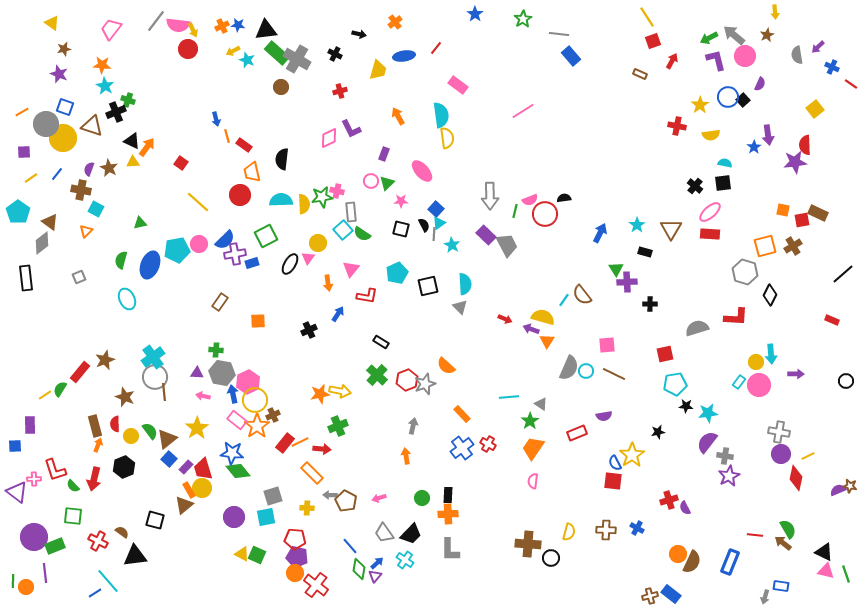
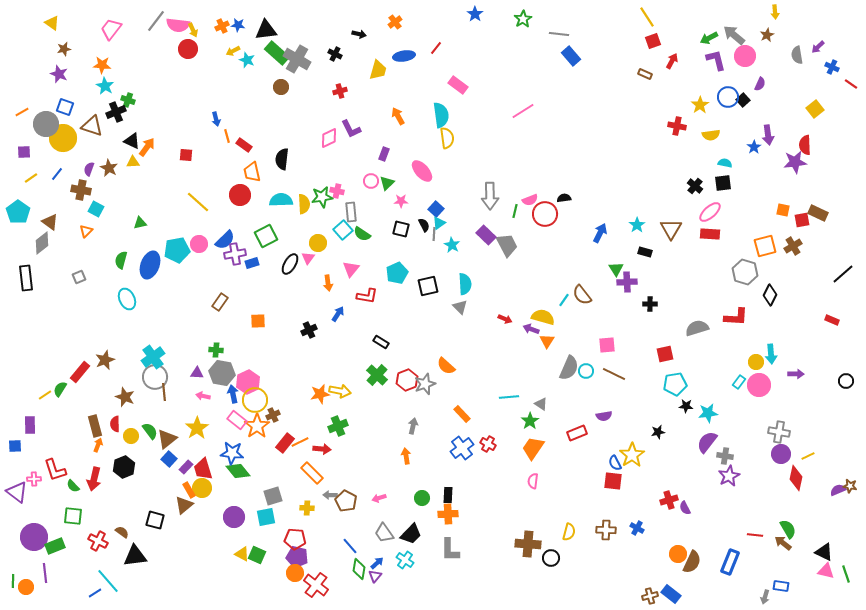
brown rectangle at (640, 74): moved 5 px right
red square at (181, 163): moved 5 px right, 8 px up; rotated 32 degrees counterclockwise
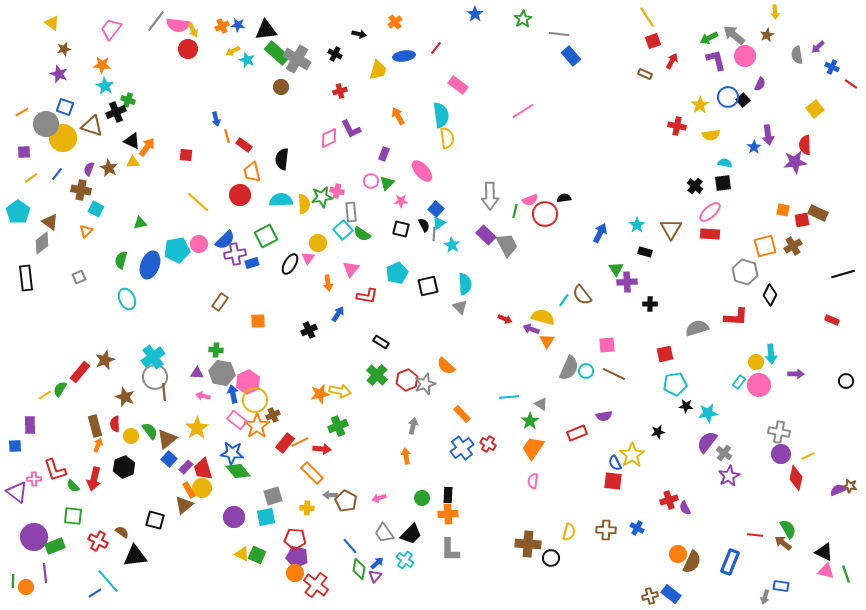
black line at (843, 274): rotated 25 degrees clockwise
gray cross at (725, 456): moved 1 px left, 3 px up; rotated 28 degrees clockwise
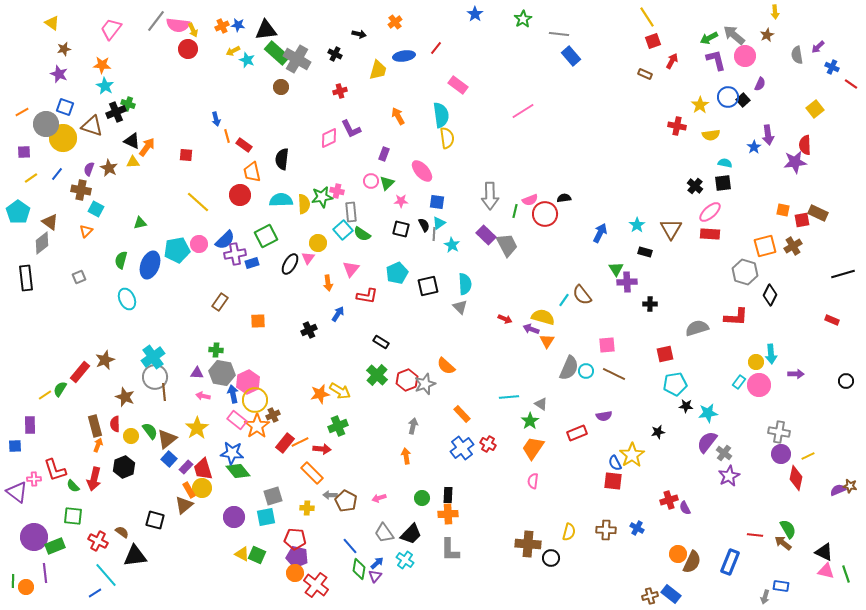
green cross at (128, 100): moved 4 px down
blue square at (436, 209): moved 1 px right, 7 px up; rotated 35 degrees counterclockwise
yellow arrow at (340, 391): rotated 20 degrees clockwise
cyan line at (108, 581): moved 2 px left, 6 px up
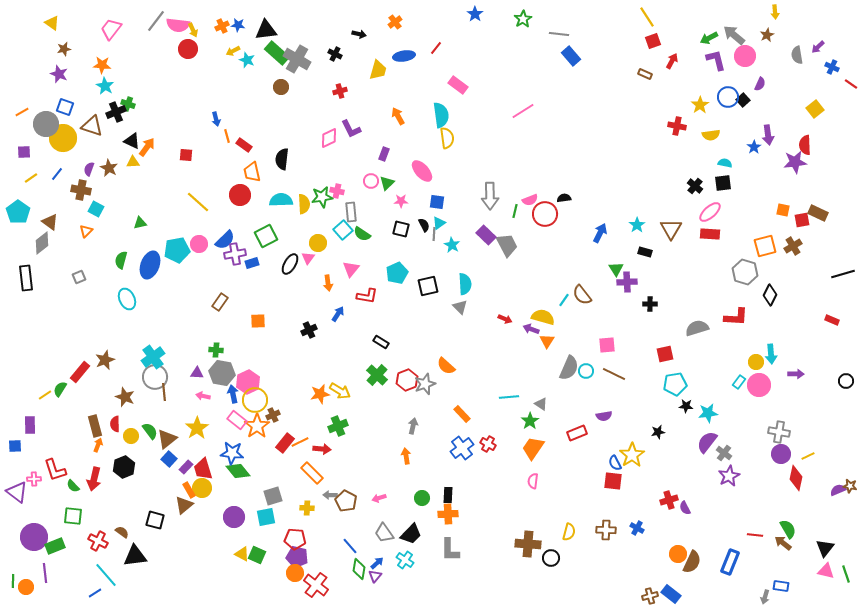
black triangle at (824, 552): moved 1 px right, 4 px up; rotated 42 degrees clockwise
